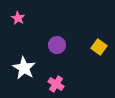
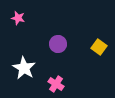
pink star: rotated 16 degrees counterclockwise
purple circle: moved 1 px right, 1 px up
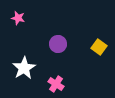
white star: rotated 10 degrees clockwise
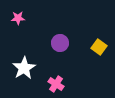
pink star: rotated 16 degrees counterclockwise
purple circle: moved 2 px right, 1 px up
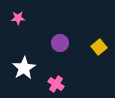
yellow square: rotated 14 degrees clockwise
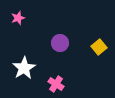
pink star: rotated 16 degrees counterclockwise
